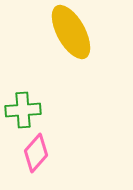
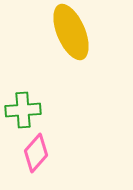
yellow ellipse: rotated 6 degrees clockwise
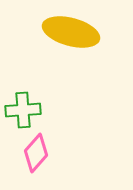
yellow ellipse: rotated 52 degrees counterclockwise
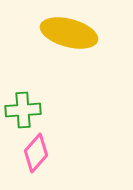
yellow ellipse: moved 2 px left, 1 px down
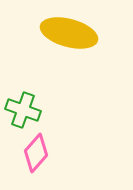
green cross: rotated 24 degrees clockwise
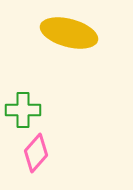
green cross: rotated 20 degrees counterclockwise
